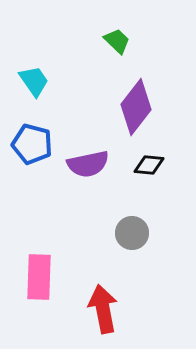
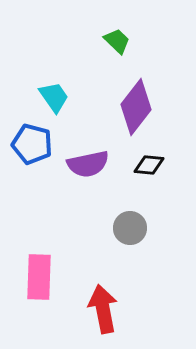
cyan trapezoid: moved 20 px right, 16 px down
gray circle: moved 2 px left, 5 px up
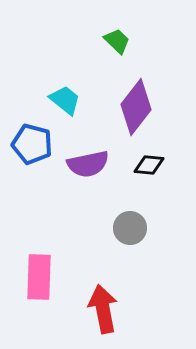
cyan trapezoid: moved 11 px right, 3 px down; rotated 16 degrees counterclockwise
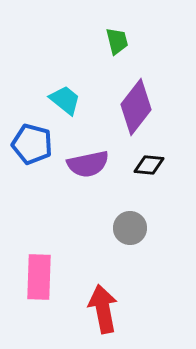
green trapezoid: rotated 32 degrees clockwise
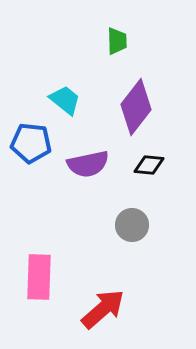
green trapezoid: rotated 12 degrees clockwise
blue pentagon: moved 1 px left, 1 px up; rotated 9 degrees counterclockwise
gray circle: moved 2 px right, 3 px up
red arrow: rotated 60 degrees clockwise
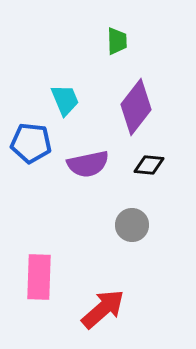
cyan trapezoid: rotated 28 degrees clockwise
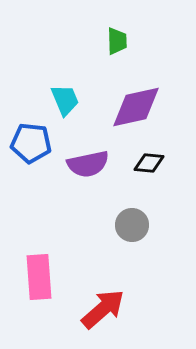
purple diamond: rotated 40 degrees clockwise
black diamond: moved 2 px up
pink rectangle: rotated 6 degrees counterclockwise
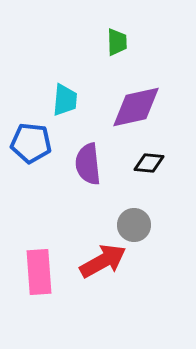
green trapezoid: moved 1 px down
cyan trapezoid: rotated 28 degrees clockwise
purple semicircle: rotated 96 degrees clockwise
gray circle: moved 2 px right
pink rectangle: moved 5 px up
red arrow: moved 48 px up; rotated 12 degrees clockwise
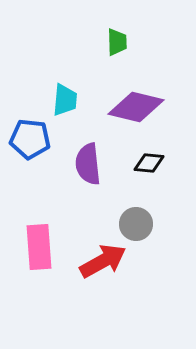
purple diamond: rotated 26 degrees clockwise
blue pentagon: moved 1 px left, 4 px up
gray circle: moved 2 px right, 1 px up
pink rectangle: moved 25 px up
